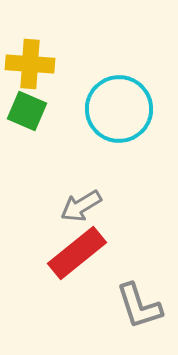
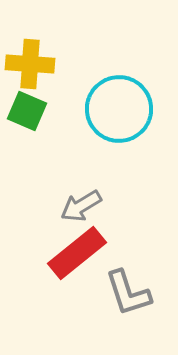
gray L-shape: moved 11 px left, 13 px up
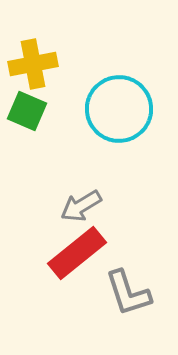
yellow cross: moved 3 px right; rotated 15 degrees counterclockwise
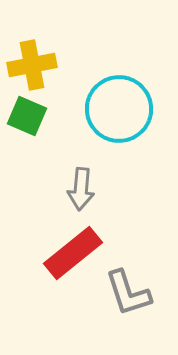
yellow cross: moved 1 px left, 1 px down
green square: moved 5 px down
gray arrow: moved 17 px up; rotated 54 degrees counterclockwise
red rectangle: moved 4 px left
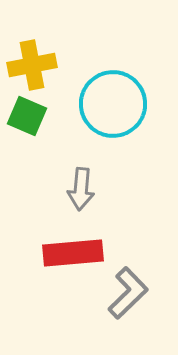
cyan circle: moved 6 px left, 5 px up
red rectangle: rotated 34 degrees clockwise
gray L-shape: rotated 116 degrees counterclockwise
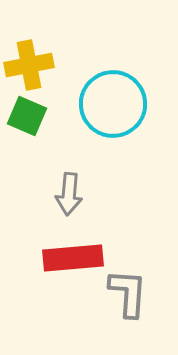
yellow cross: moved 3 px left
gray arrow: moved 12 px left, 5 px down
red rectangle: moved 5 px down
gray L-shape: rotated 42 degrees counterclockwise
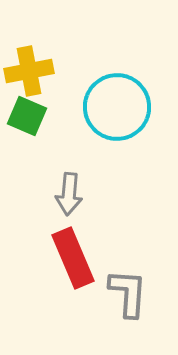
yellow cross: moved 6 px down
cyan circle: moved 4 px right, 3 px down
red rectangle: rotated 72 degrees clockwise
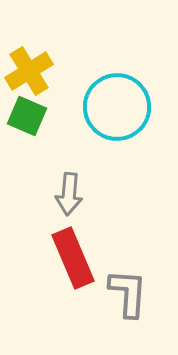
yellow cross: rotated 21 degrees counterclockwise
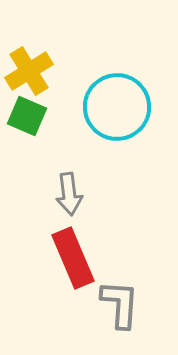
gray arrow: rotated 12 degrees counterclockwise
gray L-shape: moved 8 px left, 11 px down
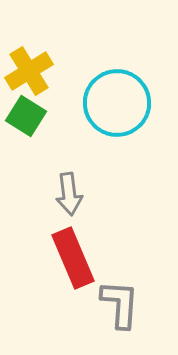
cyan circle: moved 4 px up
green square: moved 1 px left; rotated 9 degrees clockwise
